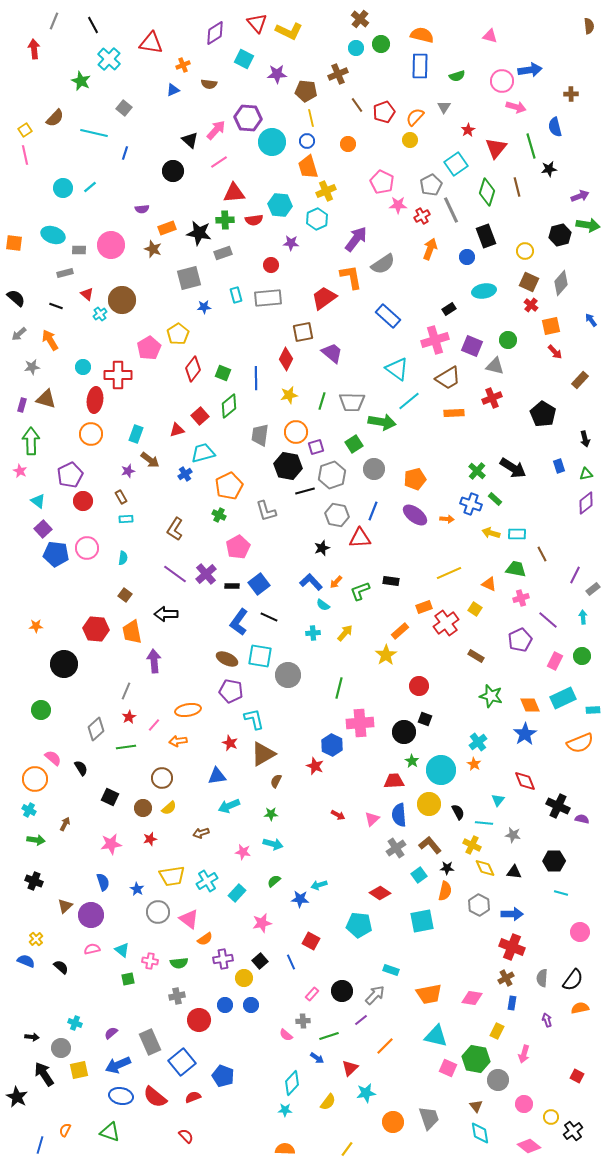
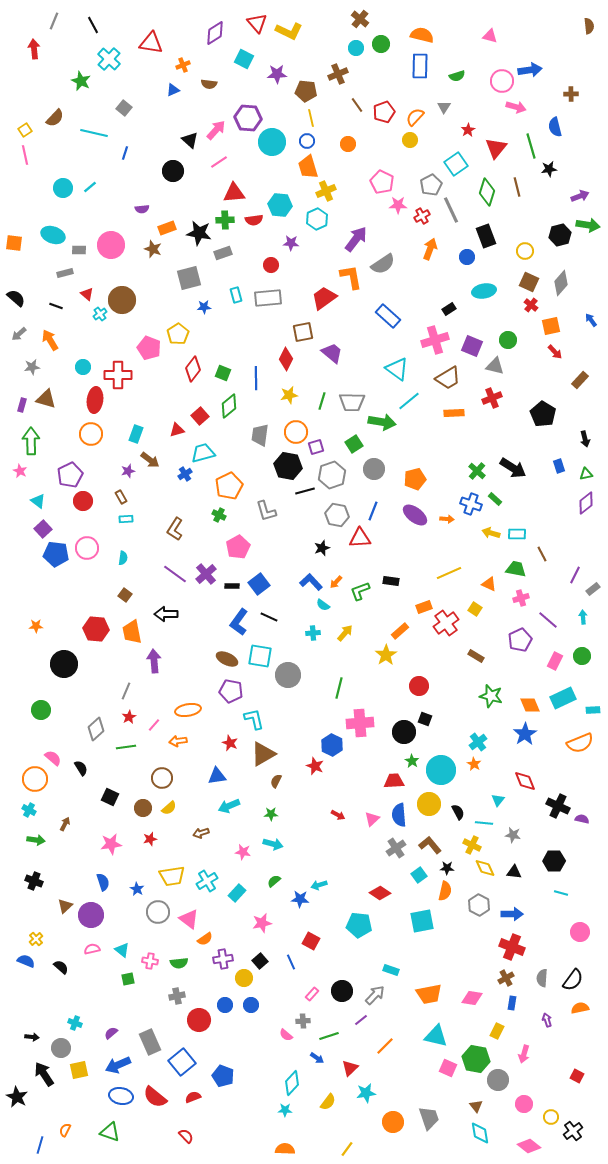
pink pentagon at (149, 348): rotated 20 degrees counterclockwise
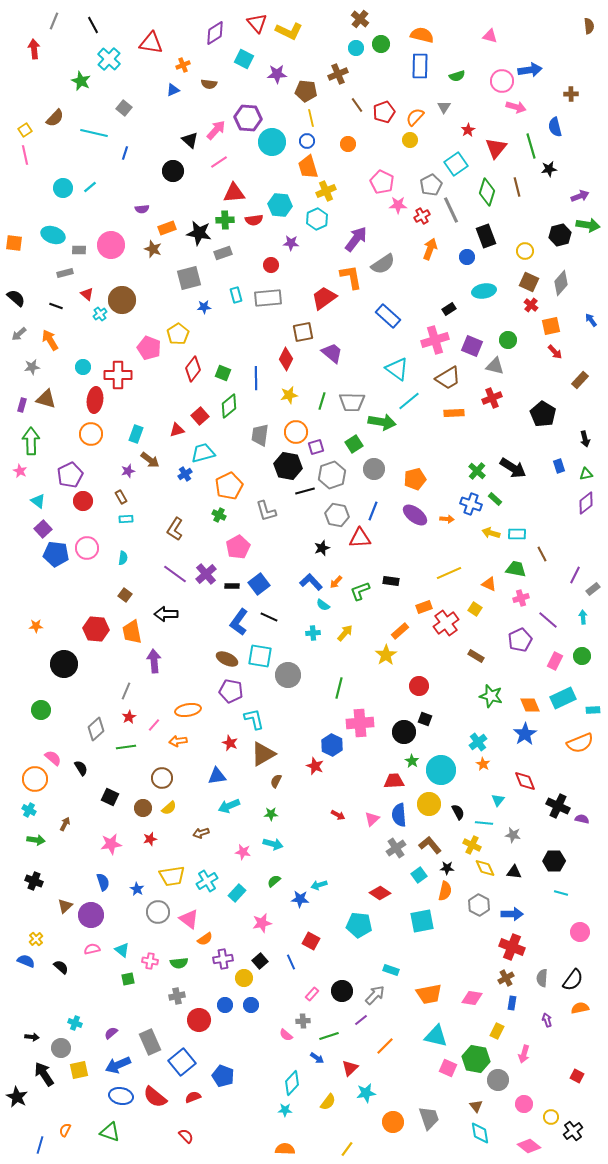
orange star at (474, 764): moved 9 px right
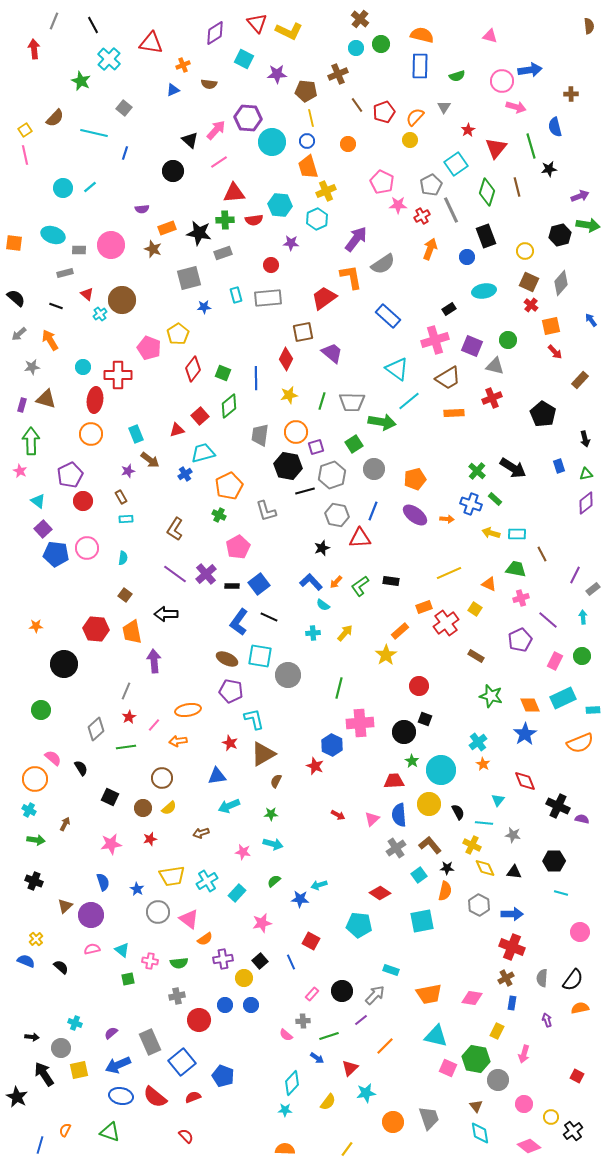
cyan rectangle at (136, 434): rotated 42 degrees counterclockwise
green L-shape at (360, 591): moved 5 px up; rotated 15 degrees counterclockwise
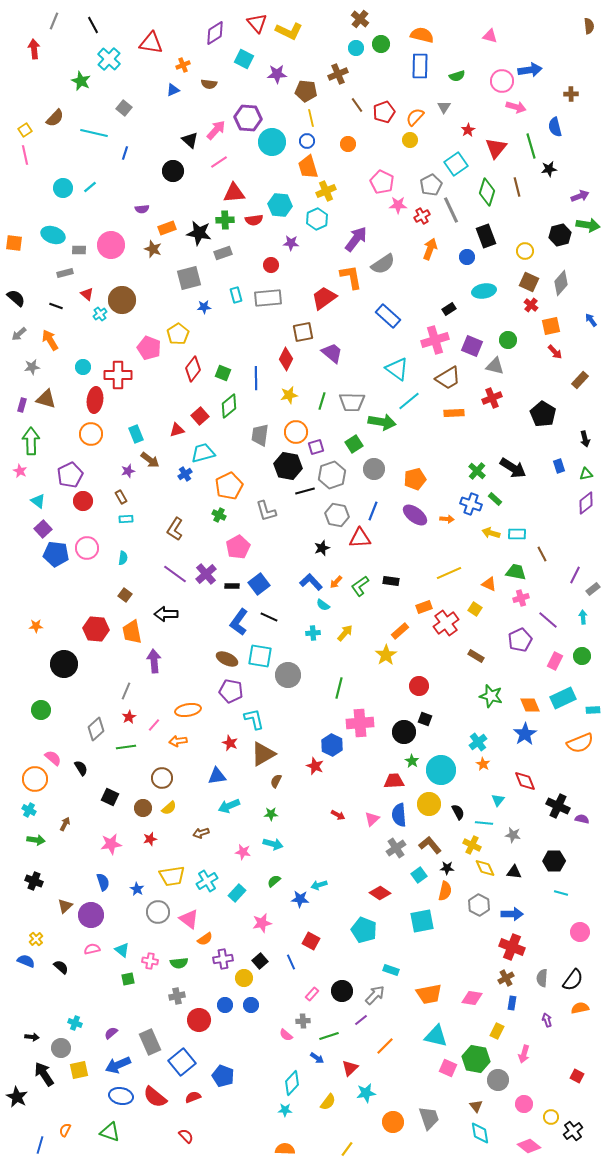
green trapezoid at (516, 569): moved 3 px down
cyan pentagon at (359, 925): moved 5 px right, 5 px down; rotated 15 degrees clockwise
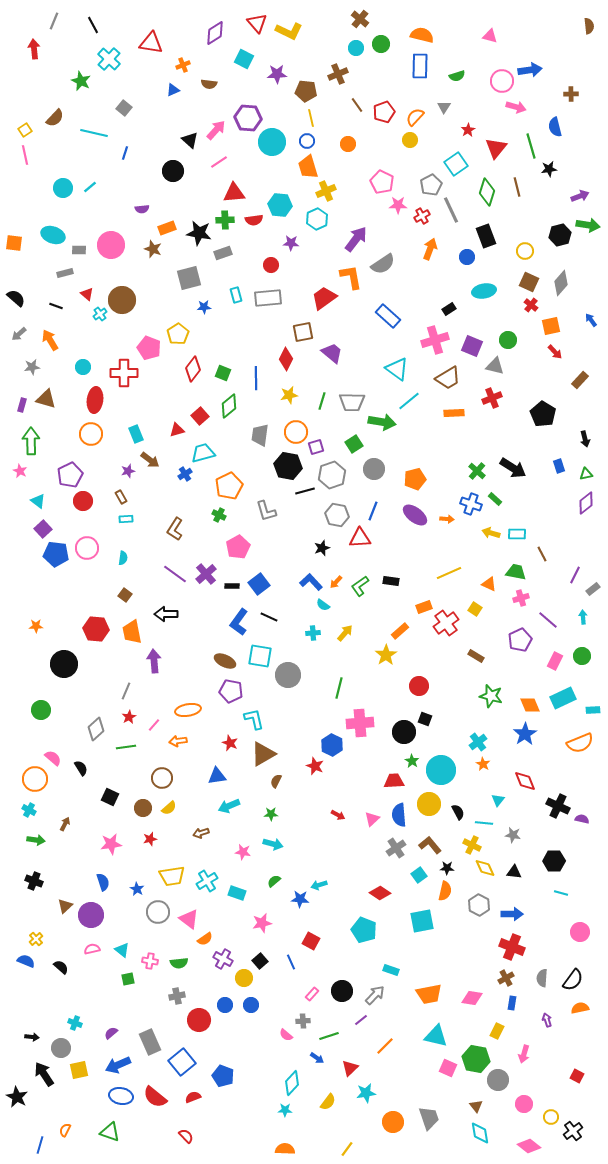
red cross at (118, 375): moved 6 px right, 2 px up
brown ellipse at (227, 659): moved 2 px left, 2 px down
cyan rectangle at (237, 893): rotated 66 degrees clockwise
purple cross at (223, 959): rotated 36 degrees clockwise
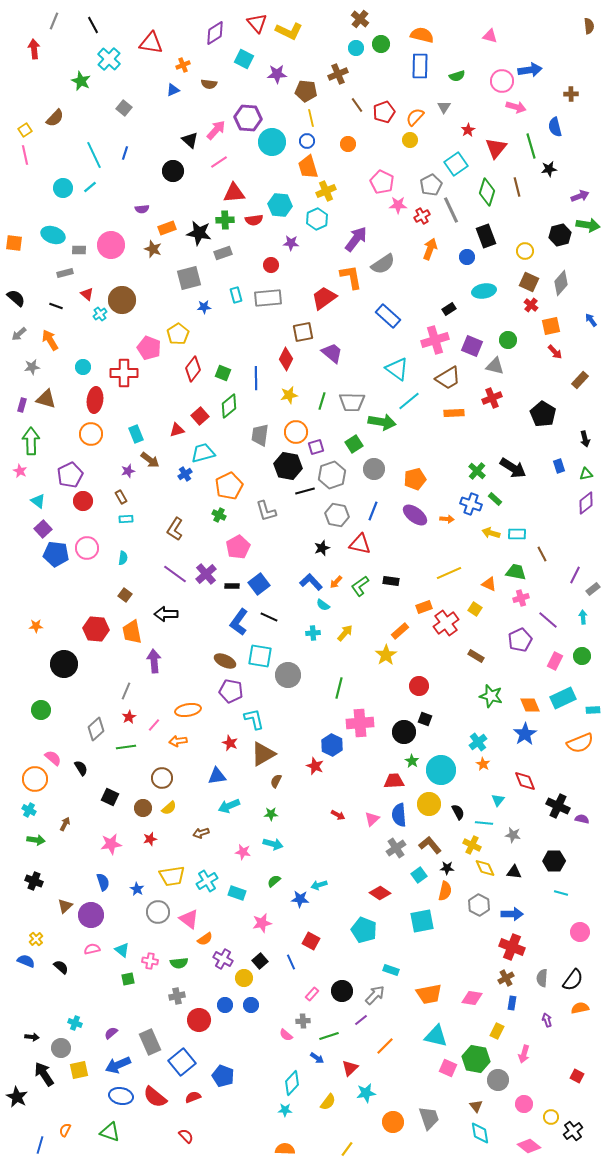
cyan line at (94, 133): moved 22 px down; rotated 52 degrees clockwise
red triangle at (360, 538): moved 6 px down; rotated 15 degrees clockwise
